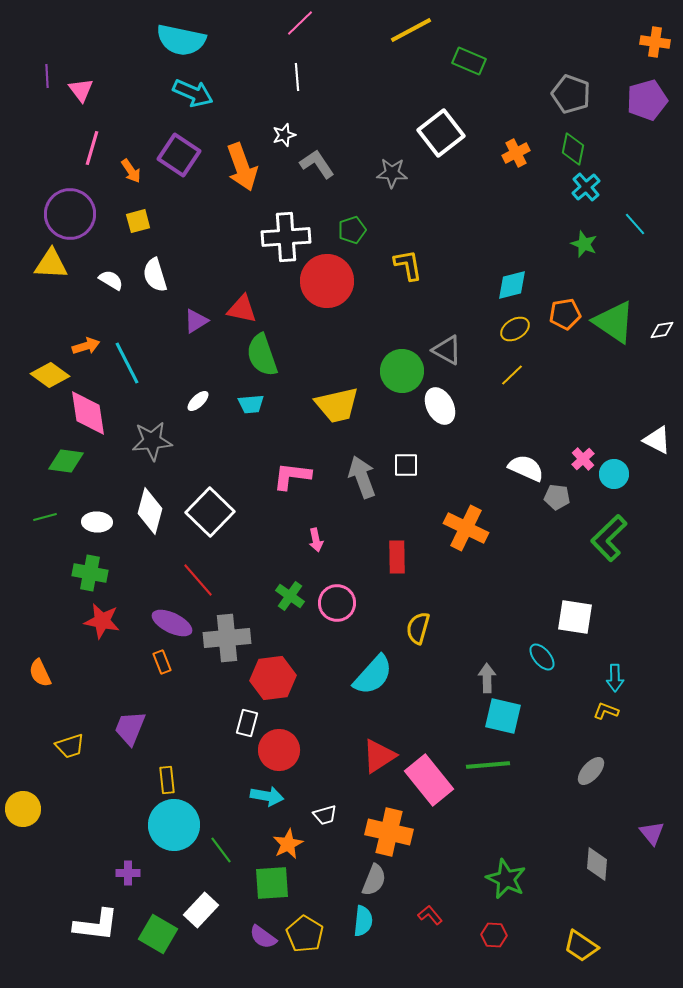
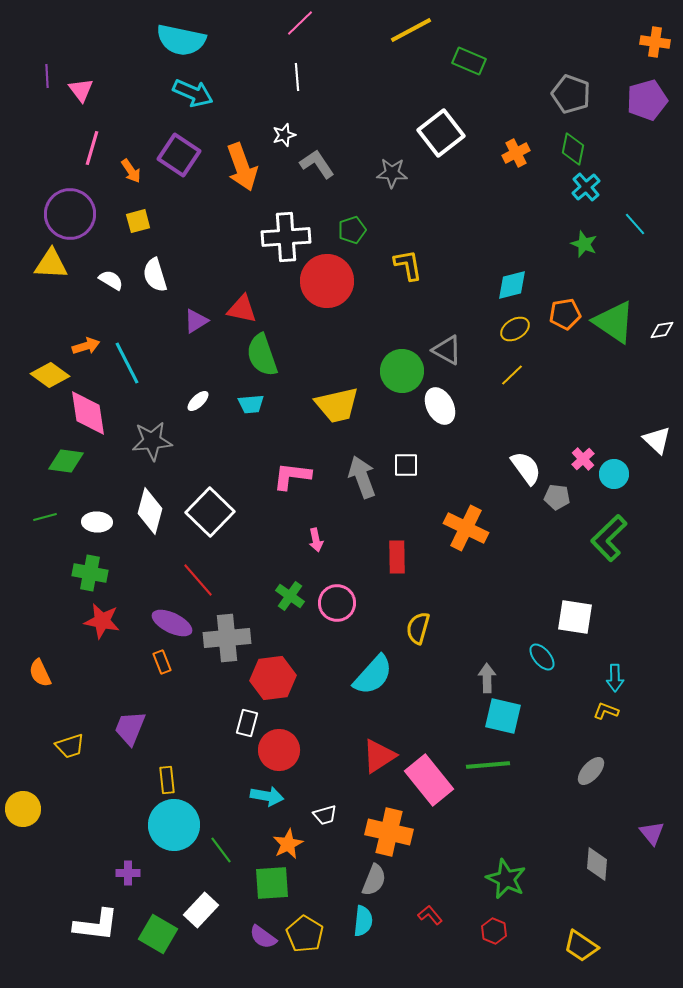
white triangle at (657, 440): rotated 16 degrees clockwise
white semicircle at (526, 468): rotated 30 degrees clockwise
red hexagon at (494, 935): moved 4 px up; rotated 20 degrees clockwise
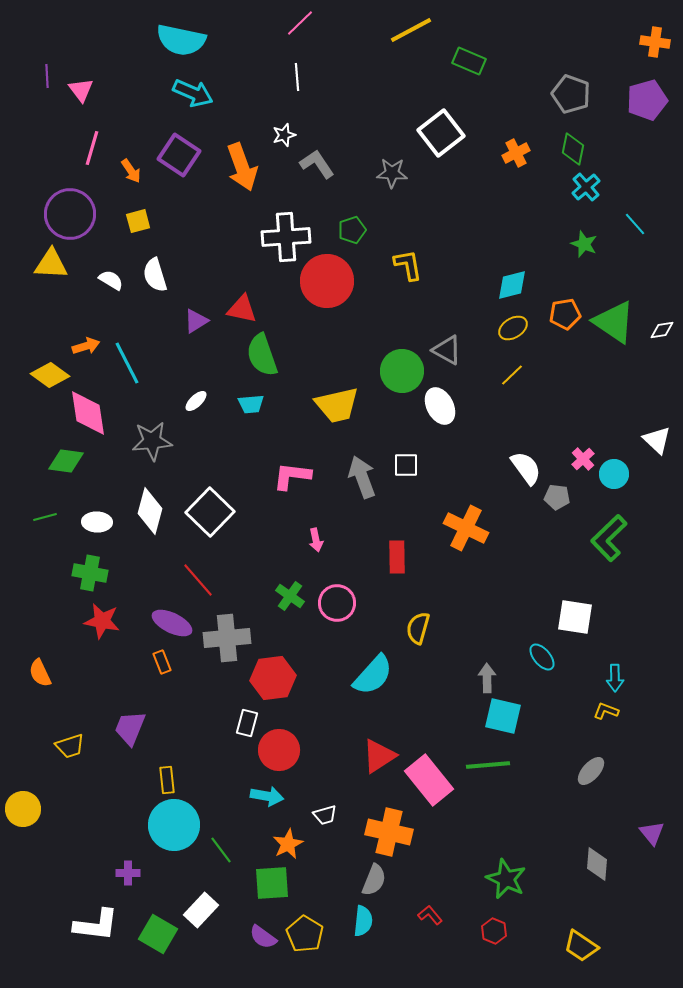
yellow ellipse at (515, 329): moved 2 px left, 1 px up
white ellipse at (198, 401): moved 2 px left
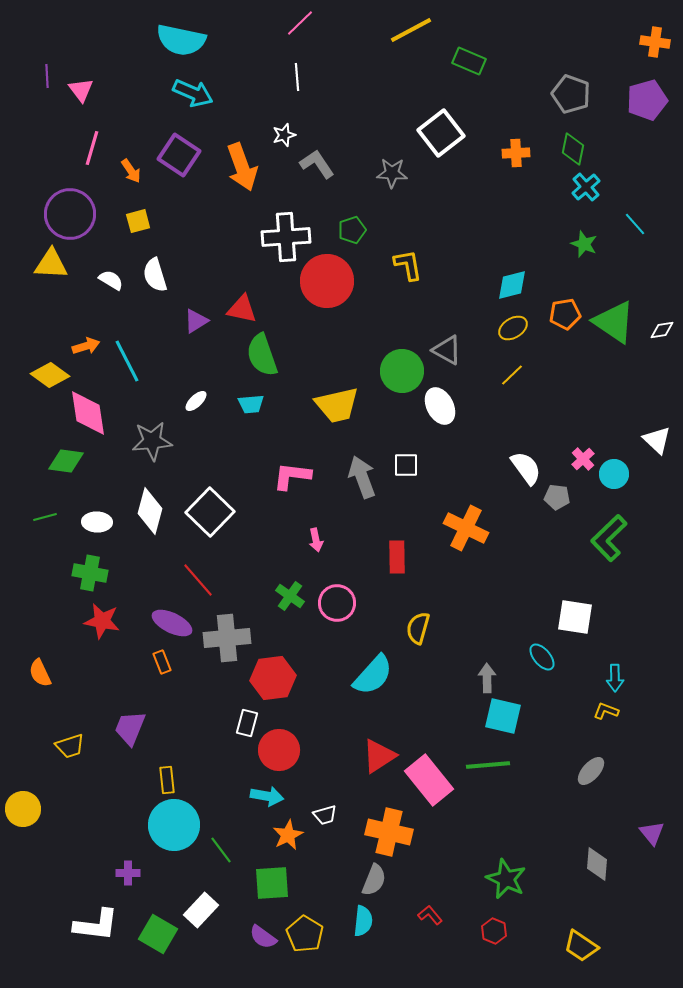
orange cross at (516, 153): rotated 24 degrees clockwise
cyan line at (127, 363): moved 2 px up
orange star at (288, 844): moved 9 px up
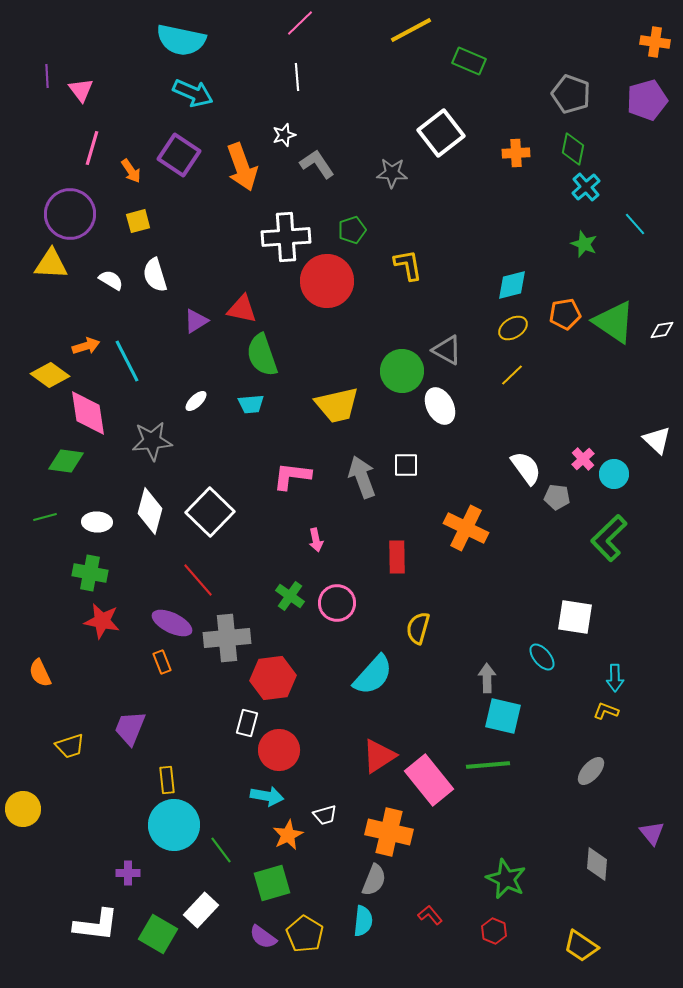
green square at (272, 883): rotated 12 degrees counterclockwise
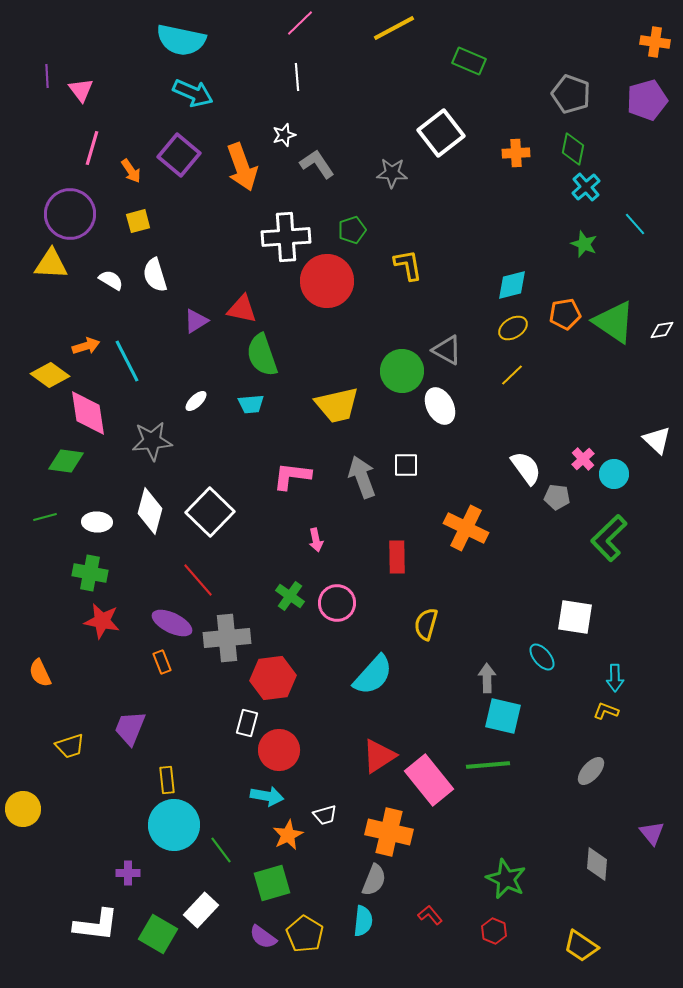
yellow line at (411, 30): moved 17 px left, 2 px up
purple square at (179, 155): rotated 6 degrees clockwise
yellow semicircle at (418, 628): moved 8 px right, 4 px up
